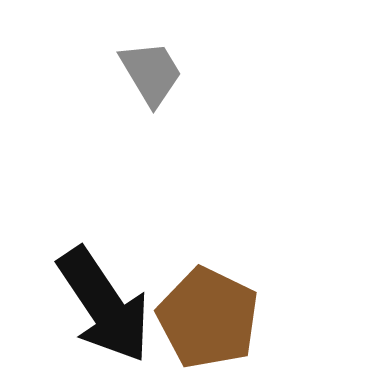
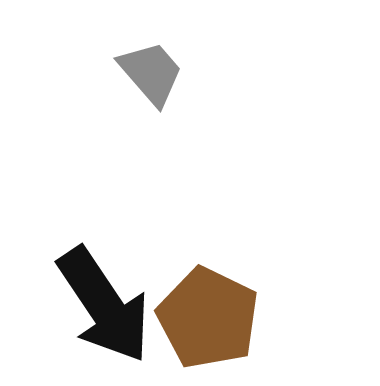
gray trapezoid: rotated 10 degrees counterclockwise
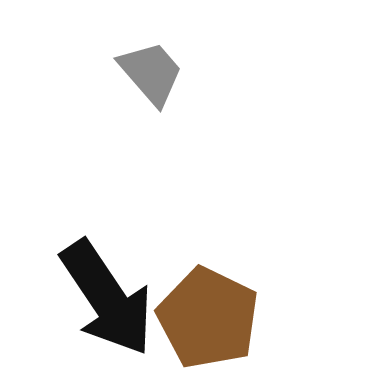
black arrow: moved 3 px right, 7 px up
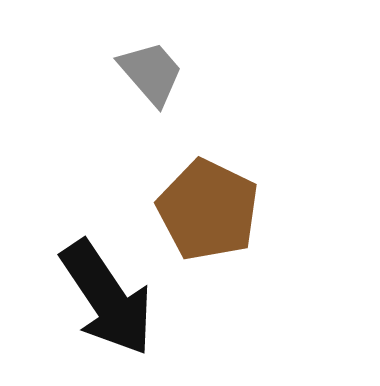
brown pentagon: moved 108 px up
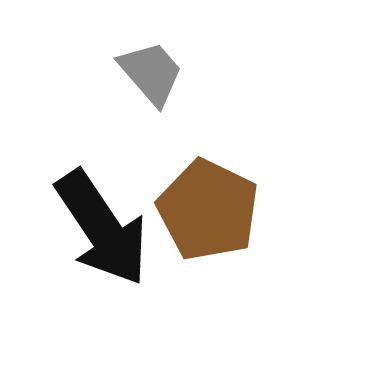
black arrow: moved 5 px left, 70 px up
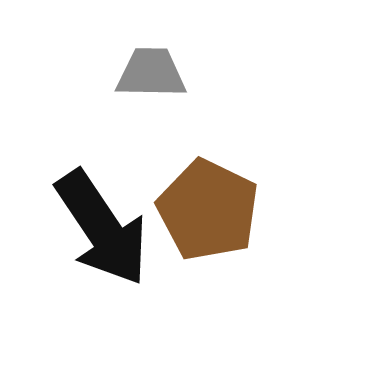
gray trapezoid: rotated 48 degrees counterclockwise
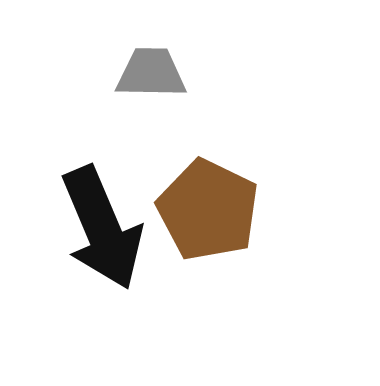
black arrow: rotated 11 degrees clockwise
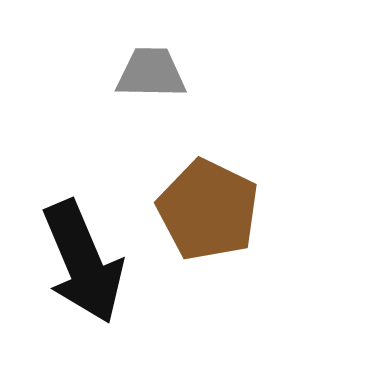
black arrow: moved 19 px left, 34 px down
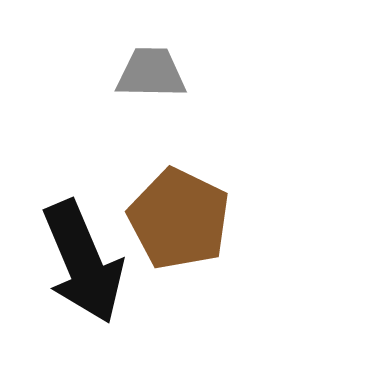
brown pentagon: moved 29 px left, 9 px down
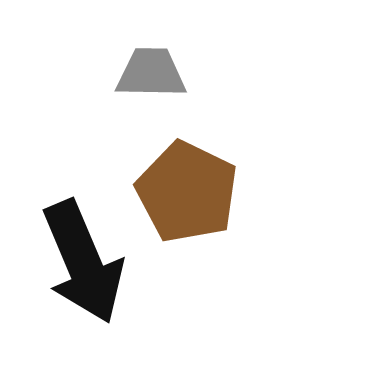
brown pentagon: moved 8 px right, 27 px up
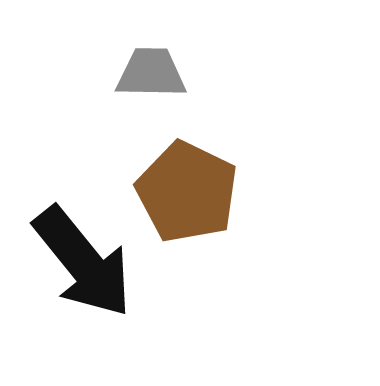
black arrow: rotated 16 degrees counterclockwise
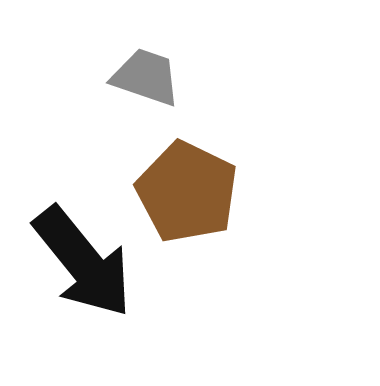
gray trapezoid: moved 5 px left, 4 px down; rotated 18 degrees clockwise
